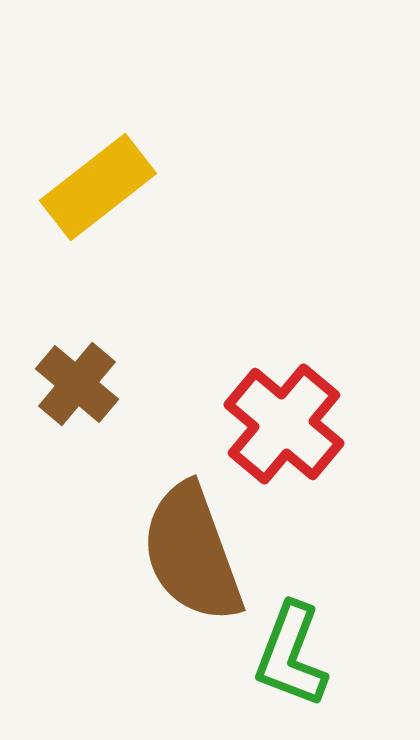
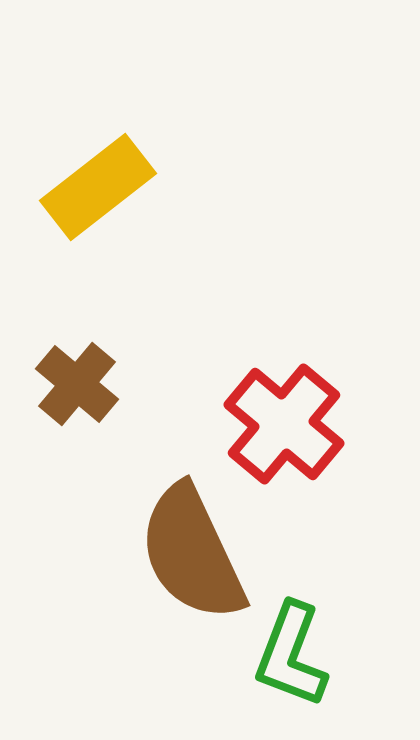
brown semicircle: rotated 5 degrees counterclockwise
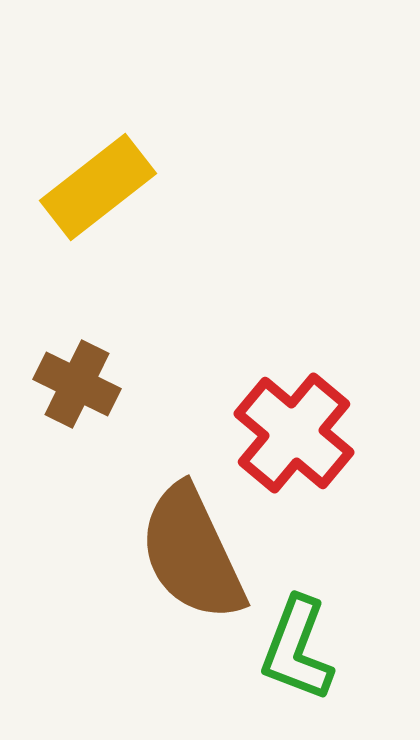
brown cross: rotated 14 degrees counterclockwise
red cross: moved 10 px right, 9 px down
green L-shape: moved 6 px right, 6 px up
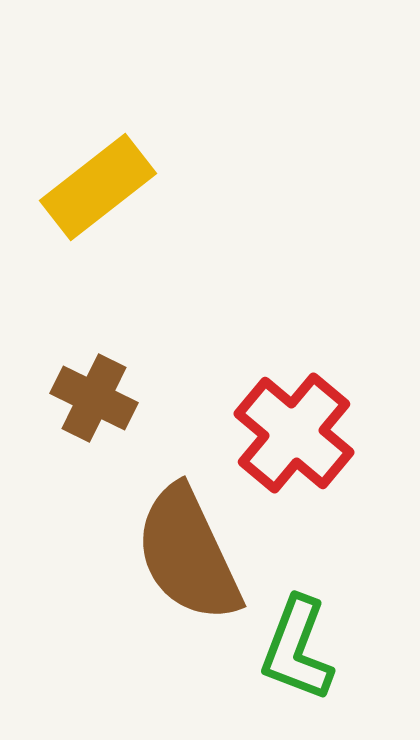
brown cross: moved 17 px right, 14 px down
brown semicircle: moved 4 px left, 1 px down
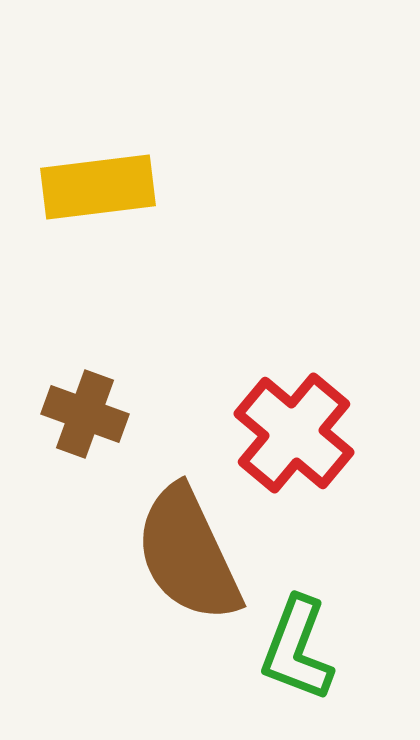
yellow rectangle: rotated 31 degrees clockwise
brown cross: moved 9 px left, 16 px down; rotated 6 degrees counterclockwise
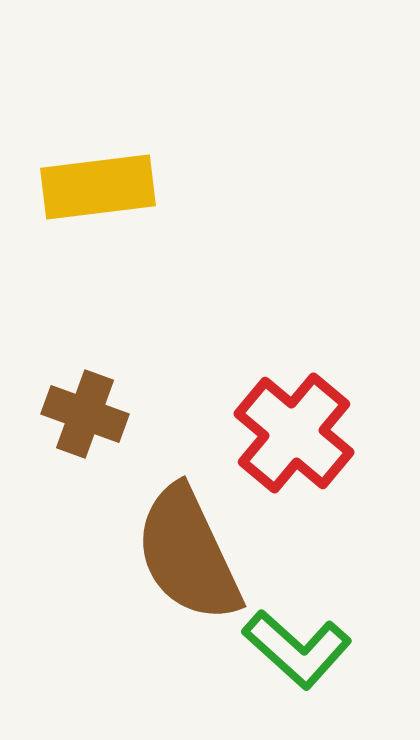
green L-shape: rotated 69 degrees counterclockwise
